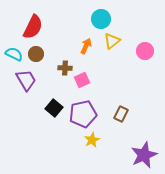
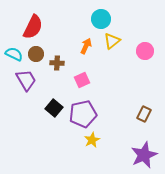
brown cross: moved 8 px left, 5 px up
brown rectangle: moved 23 px right
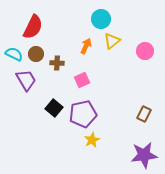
purple star: rotated 16 degrees clockwise
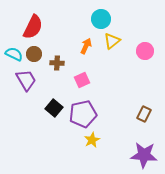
brown circle: moved 2 px left
purple star: rotated 12 degrees clockwise
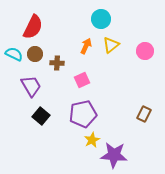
yellow triangle: moved 1 px left, 4 px down
brown circle: moved 1 px right
purple trapezoid: moved 5 px right, 6 px down
black square: moved 13 px left, 8 px down
purple star: moved 30 px left
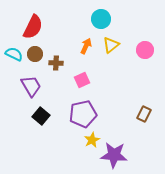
pink circle: moved 1 px up
brown cross: moved 1 px left
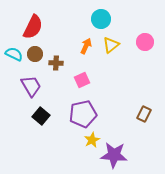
pink circle: moved 8 px up
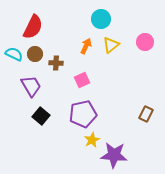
brown rectangle: moved 2 px right
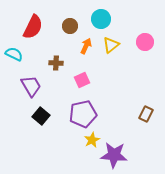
brown circle: moved 35 px right, 28 px up
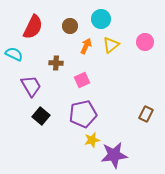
yellow star: rotated 14 degrees clockwise
purple star: rotated 12 degrees counterclockwise
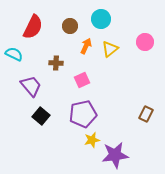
yellow triangle: moved 1 px left, 4 px down
purple trapezoid: rotated 10 degrees counterclockwise
purple star: moved 1 px right
